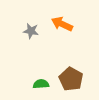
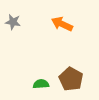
gray star: moved 18 px left, 9 px up
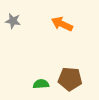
gray star: moved 1 px up
brown pentagon: moved 1 px left; rotated 25 degrees counterclockwise
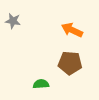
orange arrow: moved 10 px right, 6 px down
brown pentagon: moved 16 px up
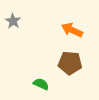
gray star: rotated 21 degrees clockwise
green semicircle: rotated 28 degrees clockwise
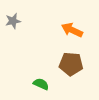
gray star: rotated 28 degrees clockwise
brown pentagon: moved 1 px right, 1 px down
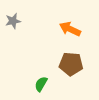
orange arrow: moved 2 px left, 1 px up
green semicircle: rotated 84 degrees counterclockwise
